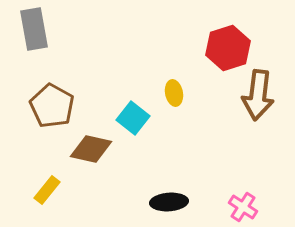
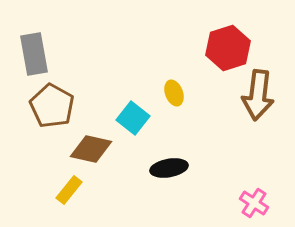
gray rectangle: moved 25 px down
yellow ellipse: rotated 10 degrees counterclockwise
yellow rectangle: moved 22 px right
black ellipse: moved 34 px up; rotated 6 degrees counterclockwise
pink cross: moved 11 px right, 4 px up
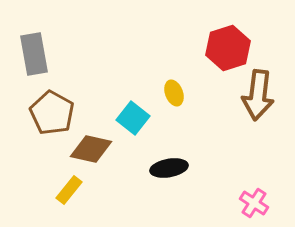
brown pentagon: moved 7 px down
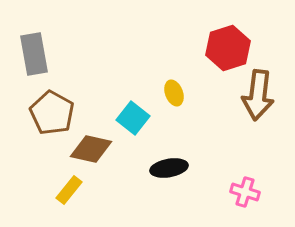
pink cross: moved 9 px left, 11 px up; rotated 16 degrees counterclockwise
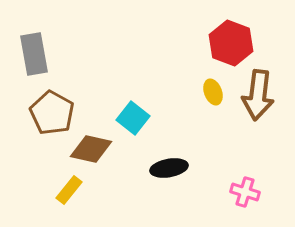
red hexagon: moved 3 px right, 5 px up; rotated 21 degrees counterclockwise
yellow ellipse: moved 39 px right, 1 px up
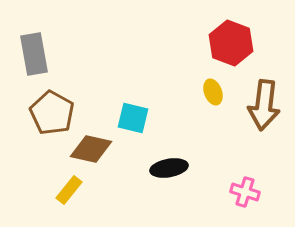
brown arrow: moved 6 px right, 10 px down
cyan square: rotated 24 degrees counterclockwise
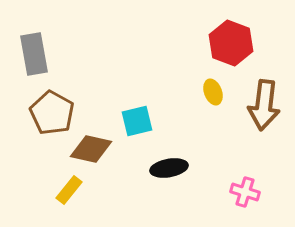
cyan square: moved 4 px right, 3 px down; rotated 28 degrees counterclockwise
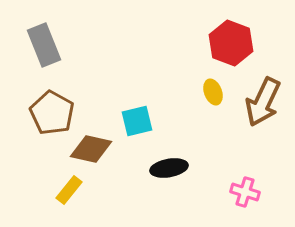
gray rectangle: moved 10 px right, 9 px up; rotated 12 degrees counterclockwise
brown arrow: moved 1 px left, 3 px up; rotated 18 degrees clockwise
